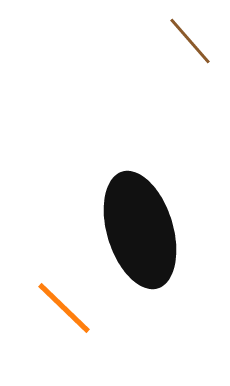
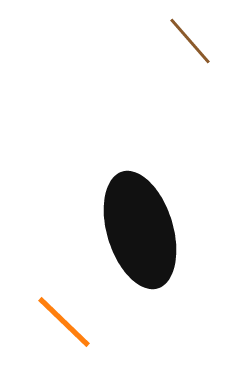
orange line: moved 14 px down
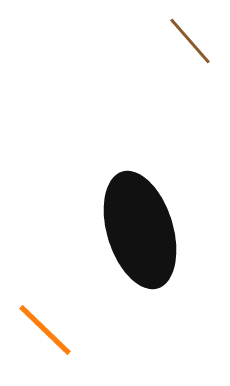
orange line: moved 19 px left, 8 px down
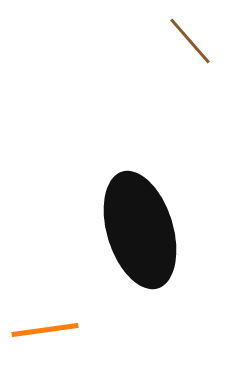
orange line: rotated 52 degrees counterclockwise
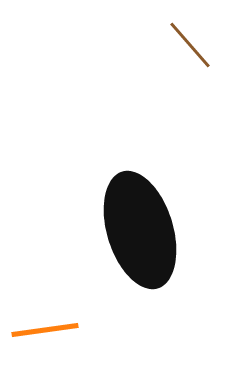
brown line: moved 4 px down
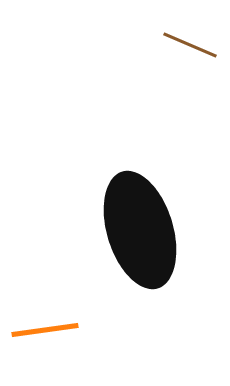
brown line: rotated 26 degrees counterclockwise
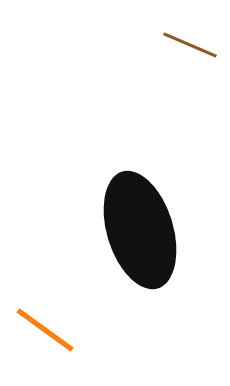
orange line: rotated 44 degrees clockwise
